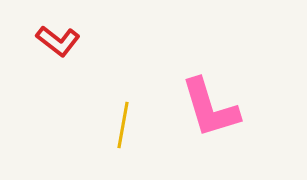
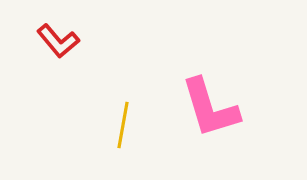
red L-shape: rotated 12 degrees clockwise
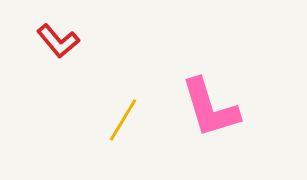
yellow line: moved 5 px up; rotated 21 degrees clockwise
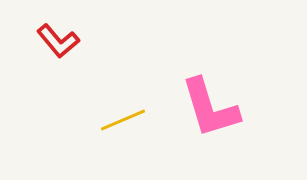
yellow line: rotated 36 degrees clockwise
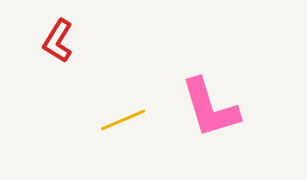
red L-shape: rotated 72 degrees clockwise
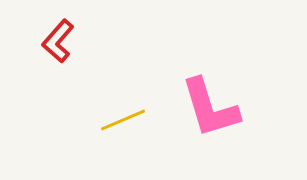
red L-shape: rotated 9 degrees clockwise
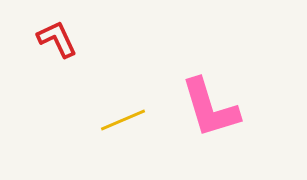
red L-shape: moved 1 px left, 2 px up; rotated 114 degrees clockwise
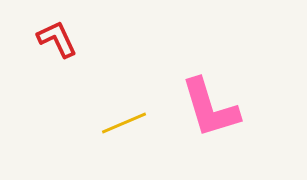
yellow line: moved 1 px right, 3 px down
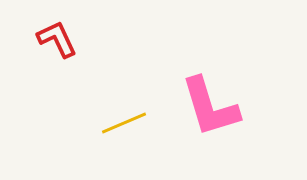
pink L-shape: moved 1 px up
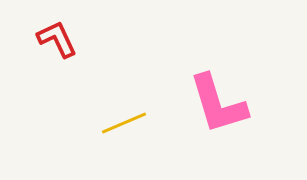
pink L-shape: moved 8 px right, 3 px up
